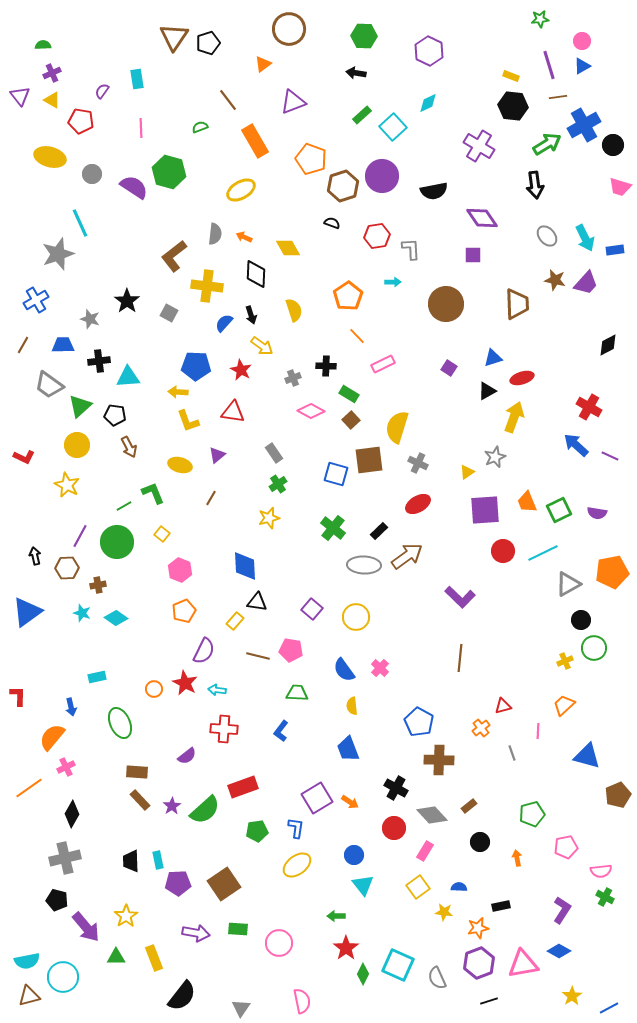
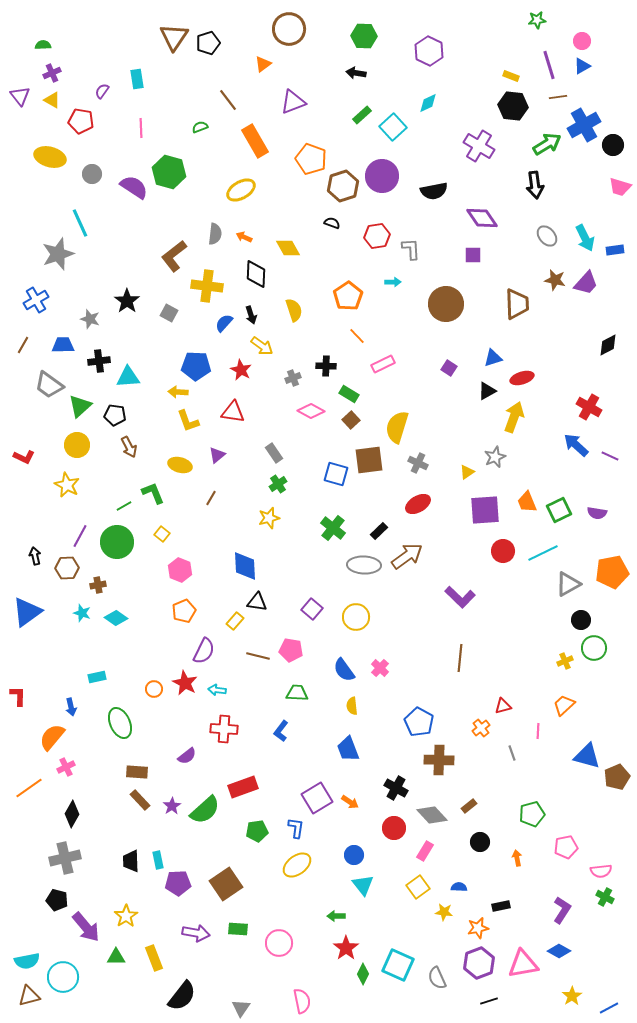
green star at (540, 19): moved 3 px left, 1 px down
brown pentagon at (618, 795): moved 1 px left, 18 px up
brown square at (224, 884): moved 2 px right
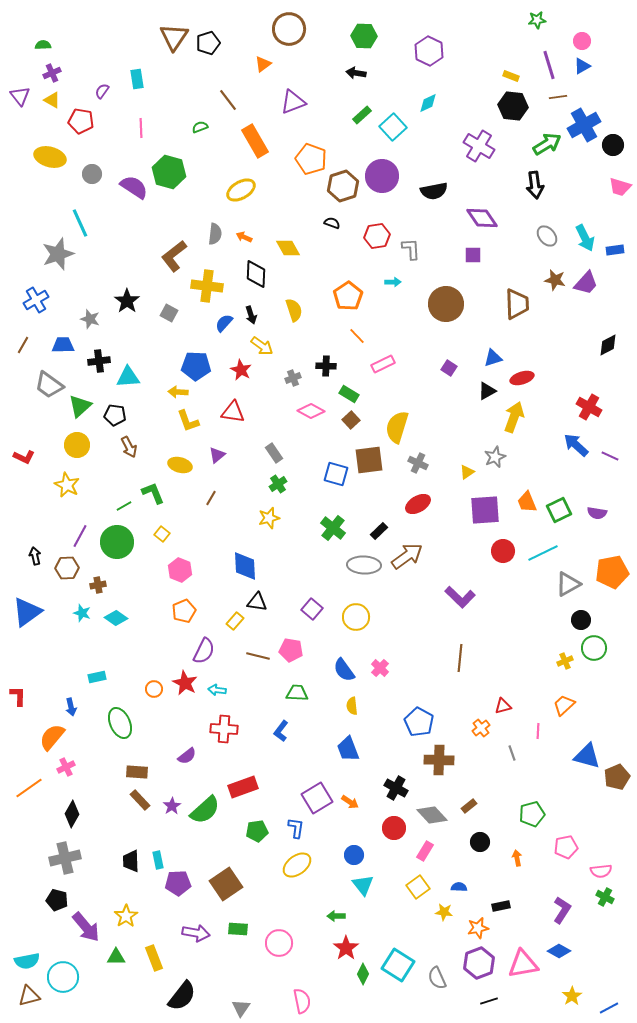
cyan square at (398, 965): rotated 8 degrees clockwise
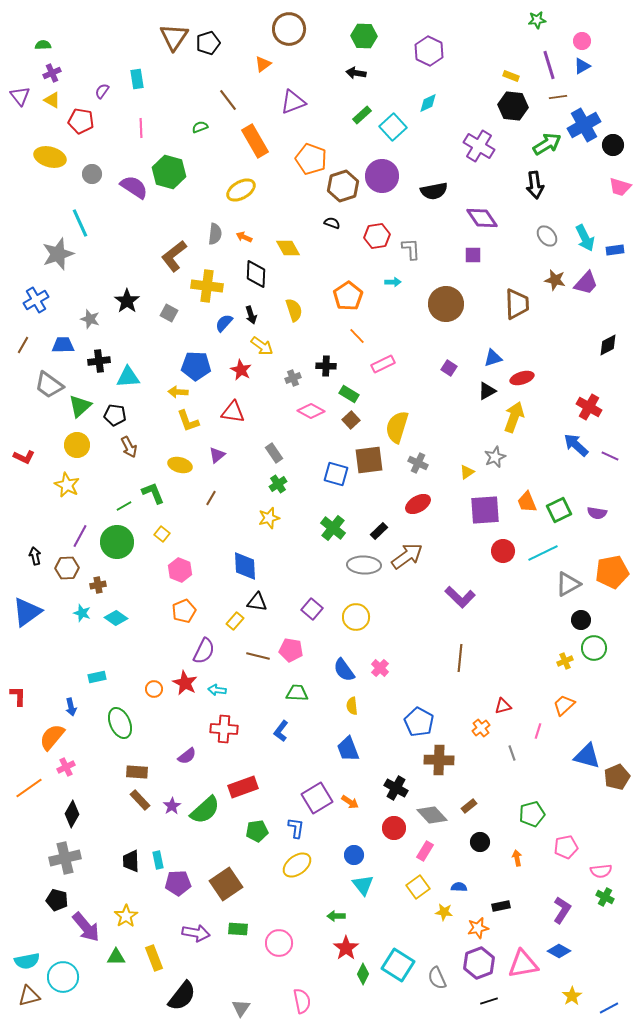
pink line at (538, 731): rotated 14 degrees clockwise
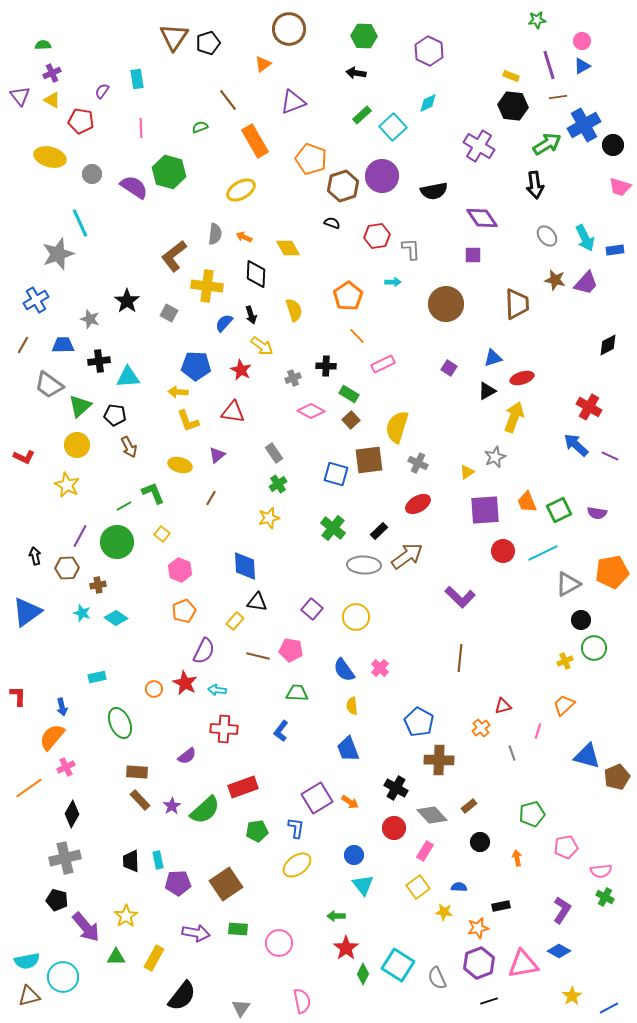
blue arrow at (71, 707): moved 9 px left
yellow rectangle at (154, 958): rotated 50 degrees clockwise
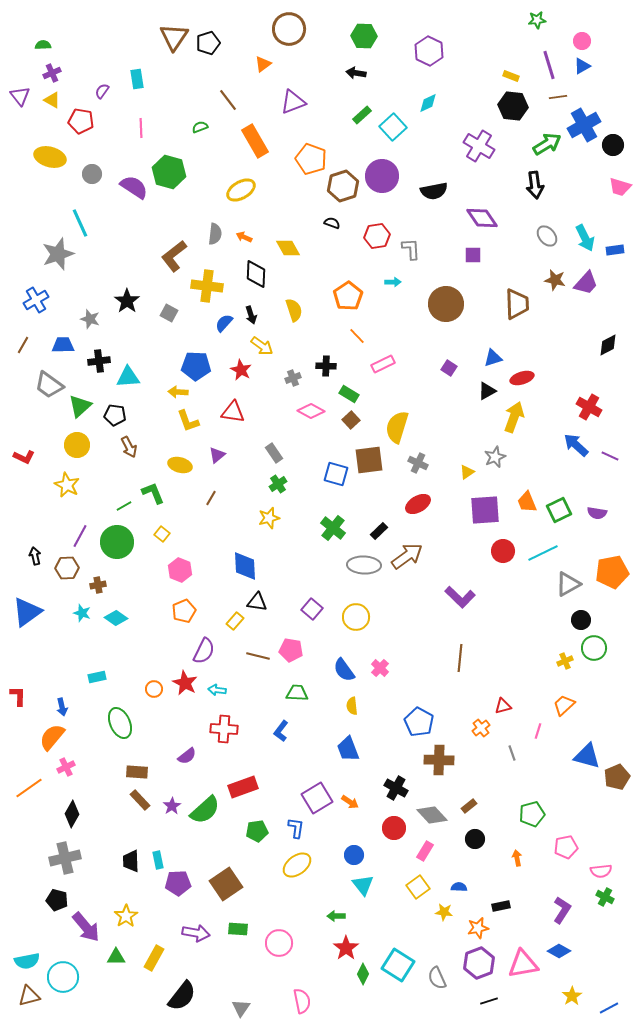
black circle at (480, 842): moved 5 px left, 3 px up
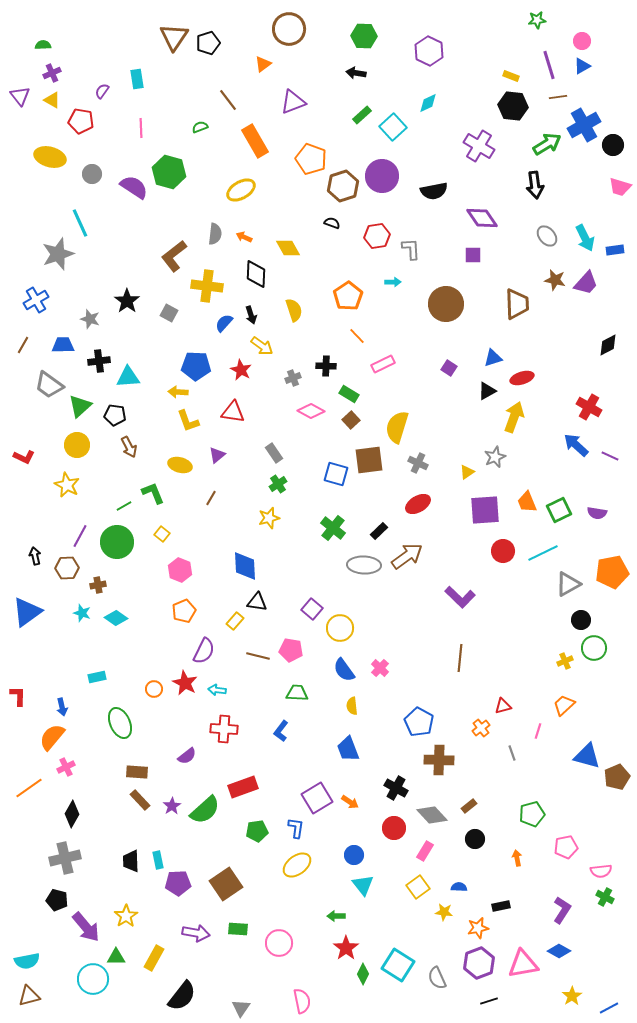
yellow circle at (356, 617): moved 16 px left, 11 px down
cyan circle at (63, 977): moved 30 px right, 2 px down
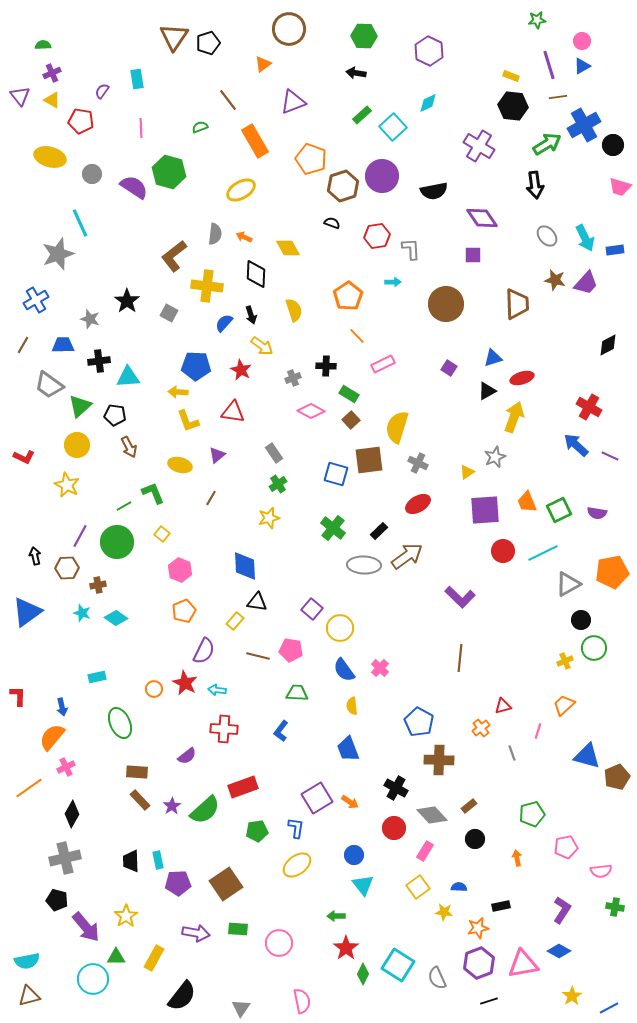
green cross at (605, 897): moved 10 px right, 10 px down; rotated 18 degrees counterclockwise
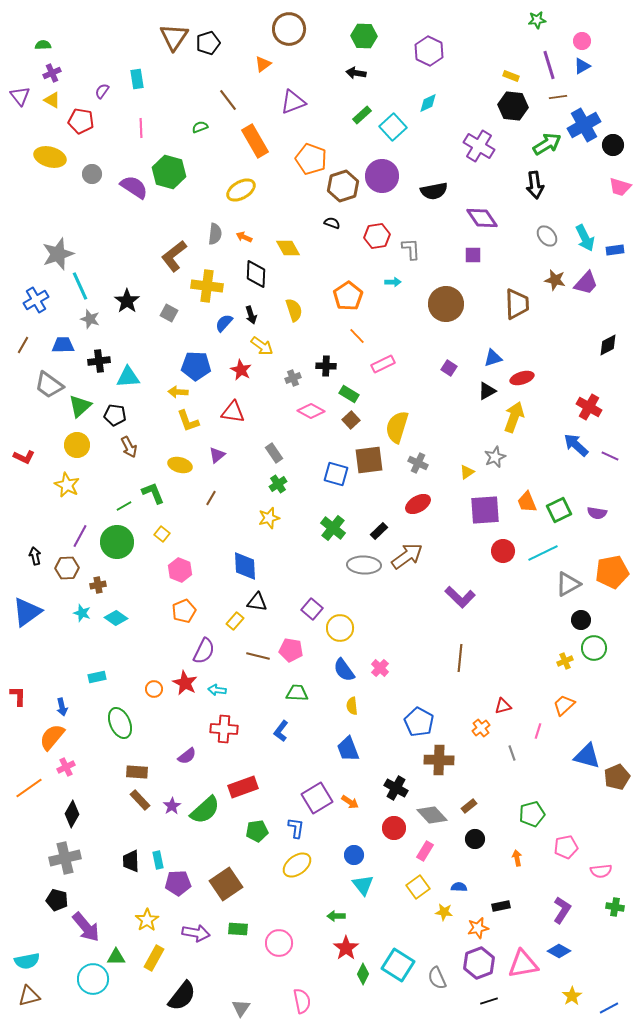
cyan line at (80, 223): moved 63 px down
yellow star at (126, 916): moved 21 px right, 4 px down
